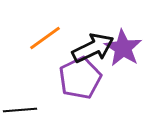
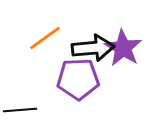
black arrow: rotated 21 degrees clockwise
purple pentagon: moved 2 px left, 1 px down; rotated 24 degrees clockwise
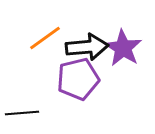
black arrow: moved 6 px left, 1 px up
purple pentagon: rotated 12 degrees counterclockwise
black line: moved 2 px right, 3 px down
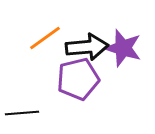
purple star: rotated 15 degrees counterclockwise
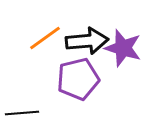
black arrow: moved 6 px up
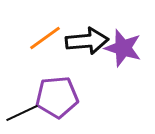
purple pentagon: moved 21 px left, 18 px down; rotated 9 degrees clockwise
black line: rotated 20 degrees counterclockwise
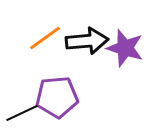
purple star: moved 2 px right
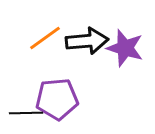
purple pentagon: moved 2 px down
black line: moved 4 px right; rotated 24 degrees clockwise
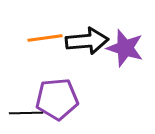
orange line: rotated 28 degrees clockwise
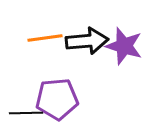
purple star: moved 1 px left, 2 px up
